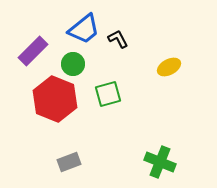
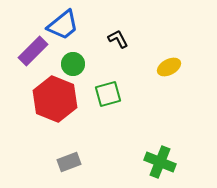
blue trapezoid: moved 21 px left, 4 px up
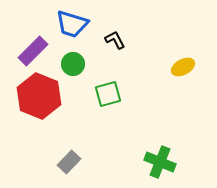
blue trapezoid: moved 9 px right, 1 px up; rotated 56 degrees clockwise
black L-shape: moved 3 px left, 1 px down
yellow ellipse: moved 14 px right
red hexagon: moved 16 px left, 3 px up
gray rectangle: rotated 25 degrees counterclockwise
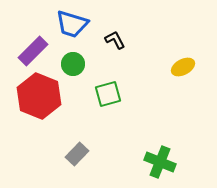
gray rectangle: moved 8 px right, 8 px up
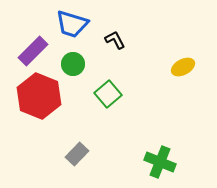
green square: rotated 24 degrees counterclockwise
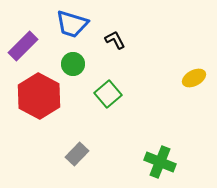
purple rectangle: moved 10 px left, 5 px up
yellow ellipse: moved 11 px right, 11 px down
red hexagon: rotated 6 degrees clockwise
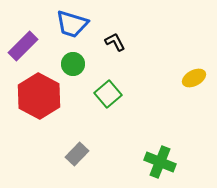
black L-shape: moved 2 px down
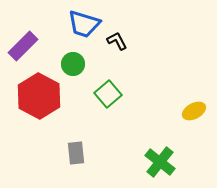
blue trapezoid: moved 12 px right
black L-shape: moved 2 px right, 1 px up
yellow ellipse: moved 33 px down
gray rectangle: moved 1 px left, 1 px up; rotated 50 degrees counterclockwise
green cross: rotated 16 degrees clockwise
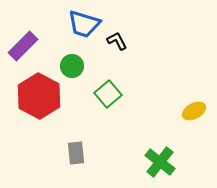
green circle: moved 1 px left, 2 px down
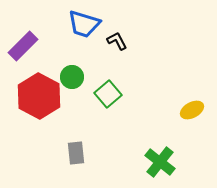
green circle: moved 11 px down
yellow ellipse: moved 2 px left, 1 px up
